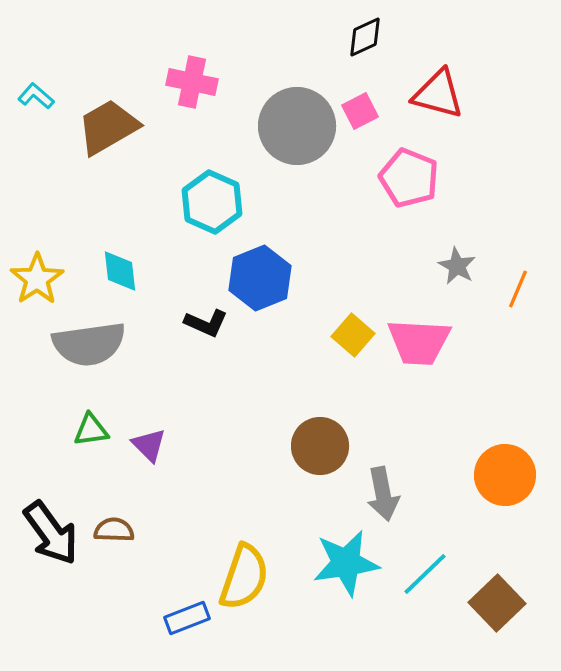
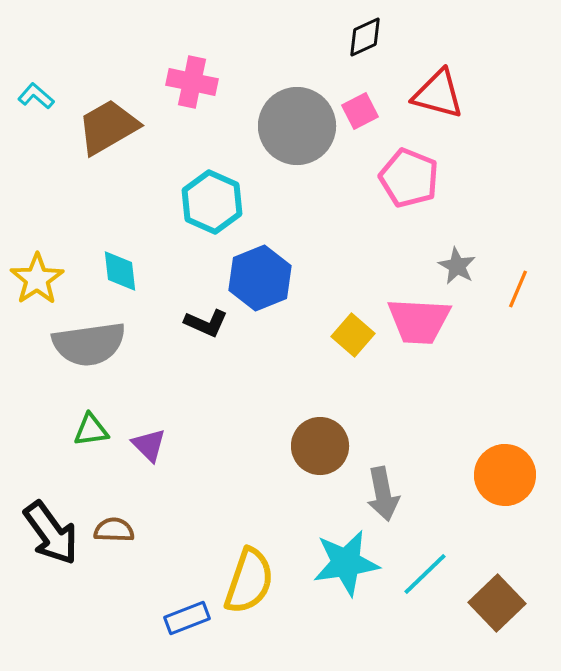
pink trapezoid: moved 21 px up
yellow semicircle: moved 5 px right, 4 px down
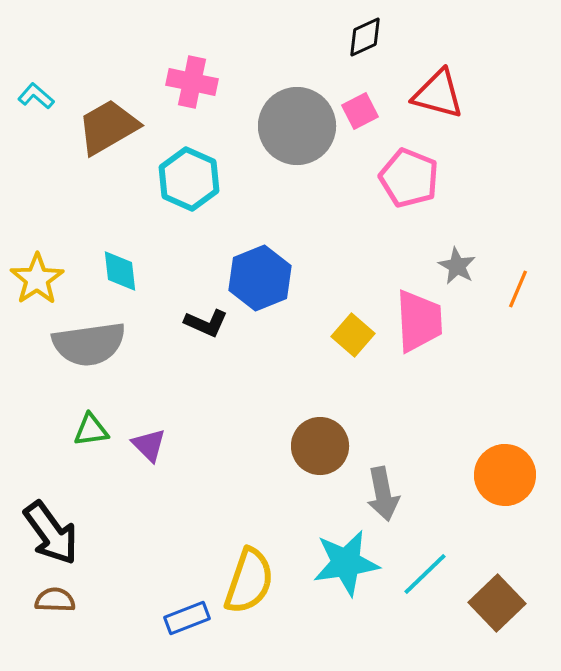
cyan hexagon: moved 23 px left, 23 px up
pink trapezoid: rotated 96 degrees counterclockwise
brown semicircle: moved 59 px left, 70 px down
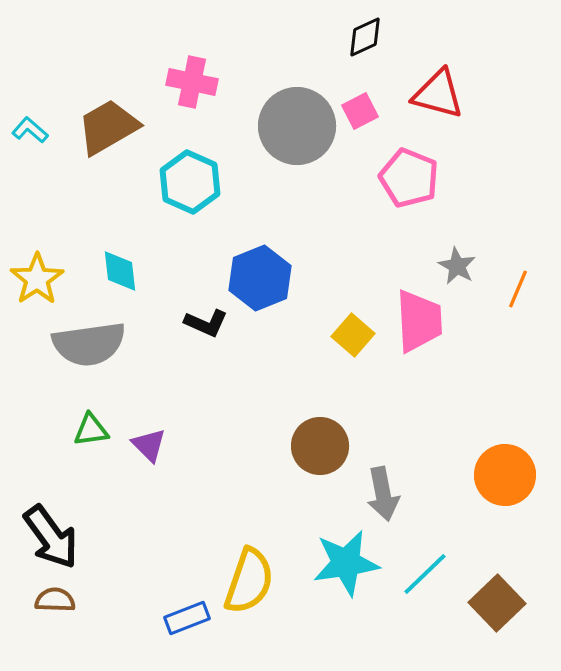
cyan L-shape: moved 6 px left, 34 px down
cyan hexagon: moved 1 px right, 3 px down
black arrow: moved 4 px down
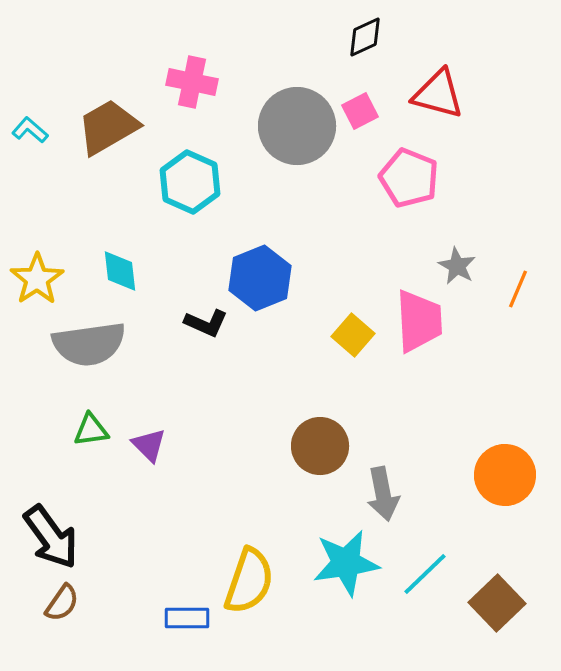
brown semicircle: moved 7 px right, 3 px down; rotated 123 degrees clockwise
blue rectangle: rotated 21 degrees clockwise
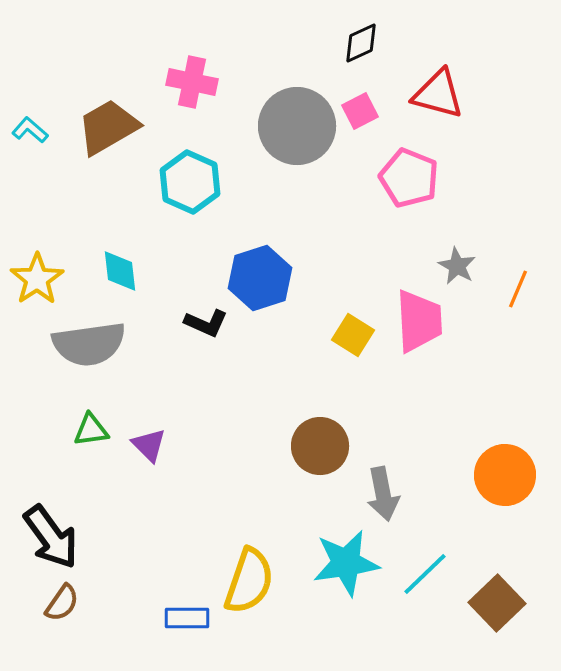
black diamond: moved 4 px left, 6 px down
blue hexagon: rotated 4 degrees clockwise
yellow square: rotated 9 degrees counterclockwise
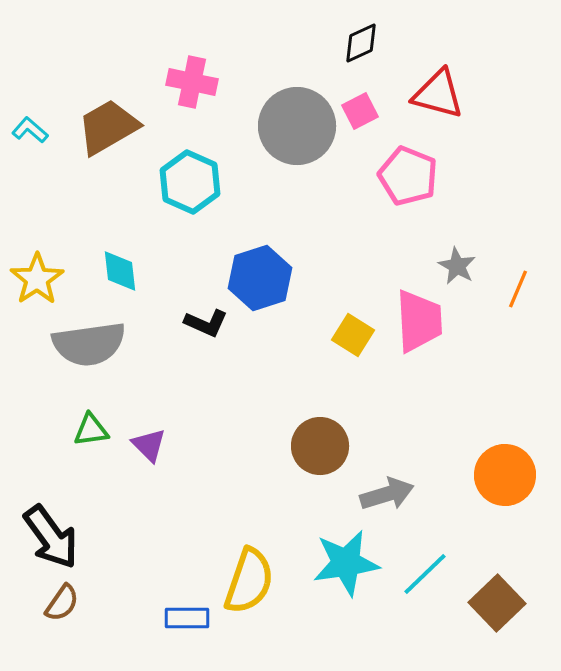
pink pentagon: moved 1 px left, 2 px up
gray arrow: moved 4 px right; rotated 96 degrees counterclockwise
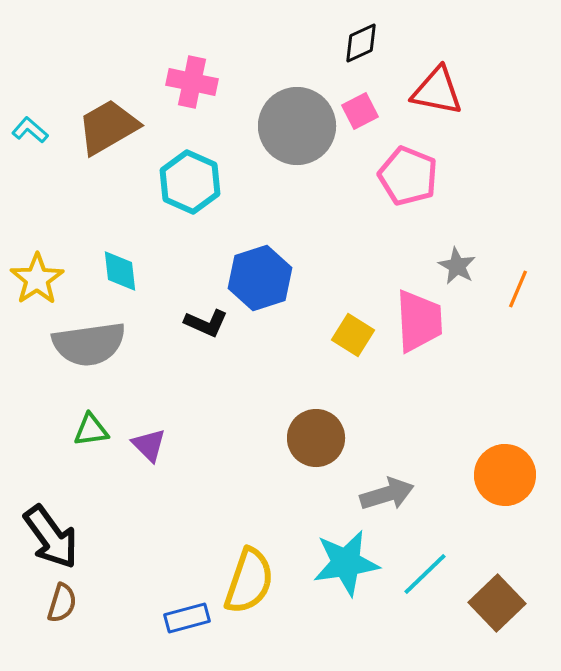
red triangle: moved 1 px left, 3 px up; rotated 4 degrees counterclockwise
brown circle: moved 4 px left, 8 px up
brown semicircle: rotated 18 degrees counterclockwise
blue rectangle: rotated 15 degrees counterclockwise
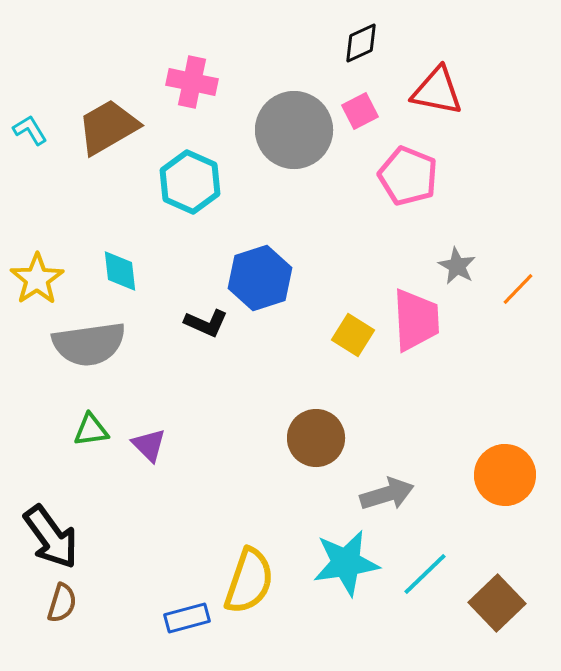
gray circle: moved 3 px left, 4 px down
cyan L-shape: rotated 18 degrees clockwise
orange line: rotated 21 degrees clockwise
pink trapezoid: moved 3 px left, 1 px up
